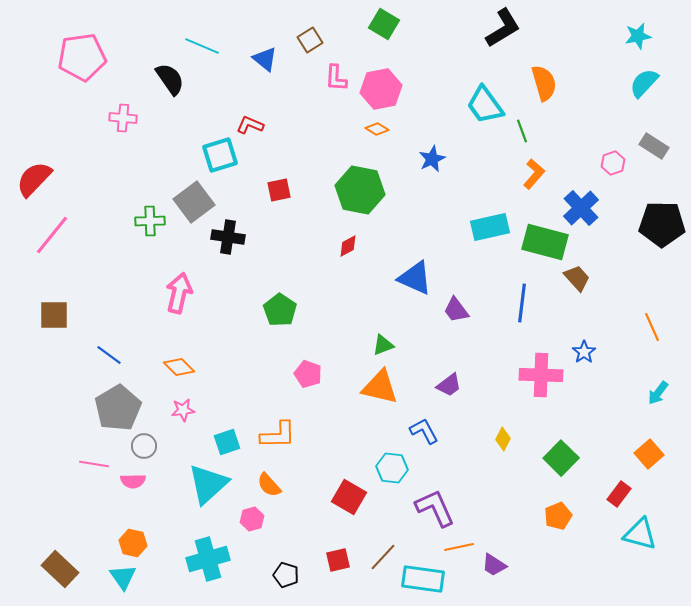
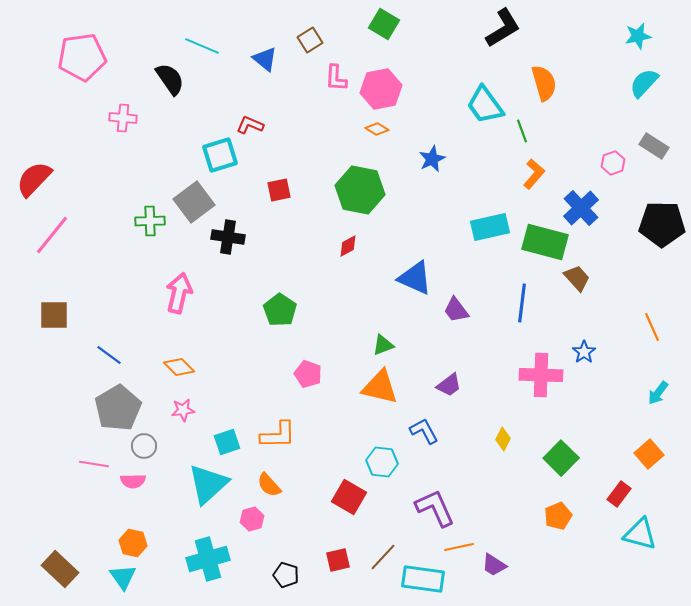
cyan hexagon at (392, 468): moved 10 px left, 6 px up
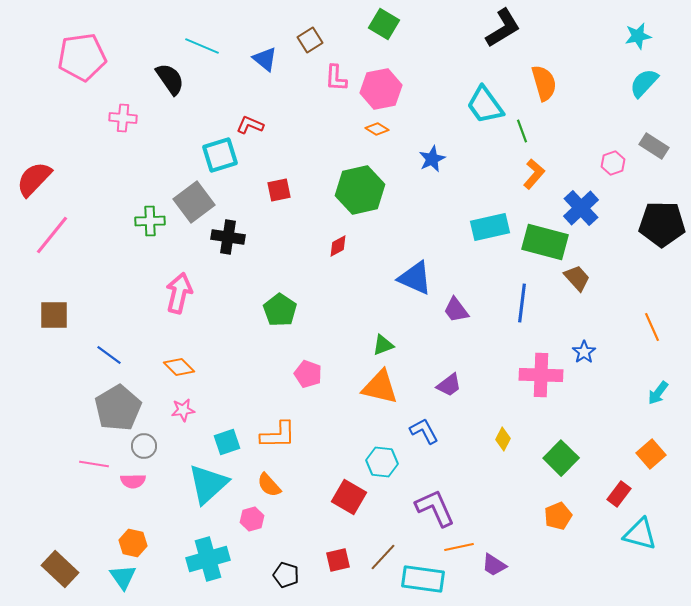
green hexagon at (360, 190): rotated 24 degrees counterclockwise
red diamond at (348, 246): moved 10 px left
orange square at (649, 454): moved 2 px right
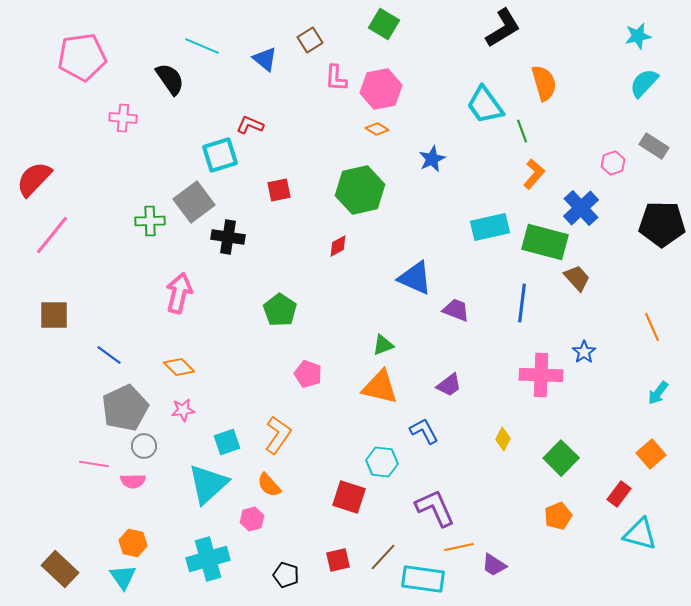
purple trapezoid at (456, 310): rotated 148 degrees clockwise
gray pentagon at (118, 408): moved 7 px right; rotated 6 degrees clockwise
orange L-shape at (278, 435): rotated 54 degrees counterclockwise
red square at (349, 497): rotated 12 degrees counterclockwise
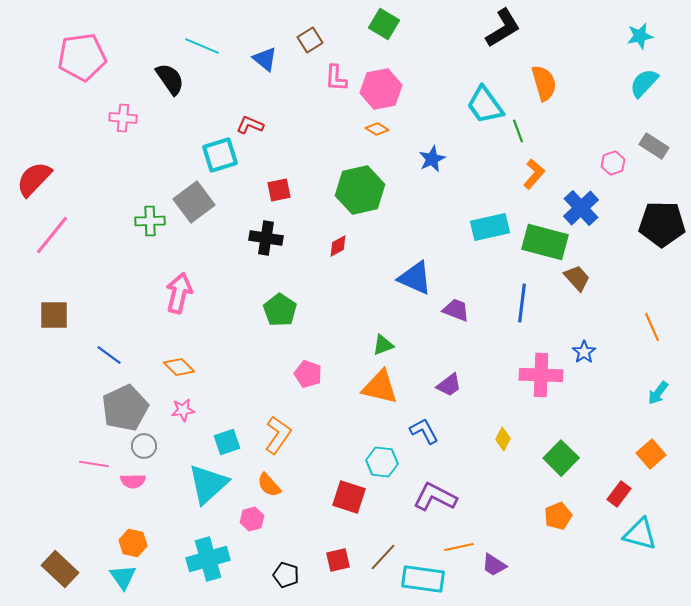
cyan star at (638, 36): moved 2 px right
green line at (522, 131): moved 4 px left
black cross at (228, 237): moved 38 px right, 1 px down
purple L-shape at (435, 508): moved 11 px up; rotated 39 degrees counterclockwise
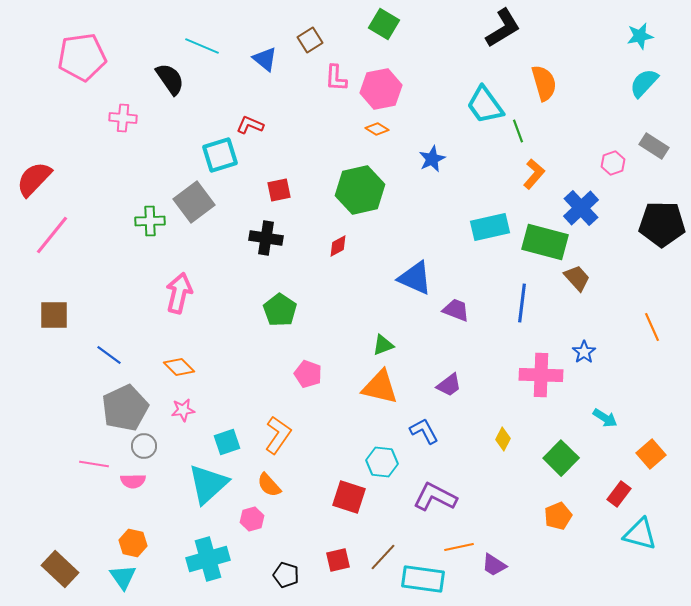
cyan arrow at (658, 393): moved 53 px left, 25 px down; rotated 95 degrees counterclockwise
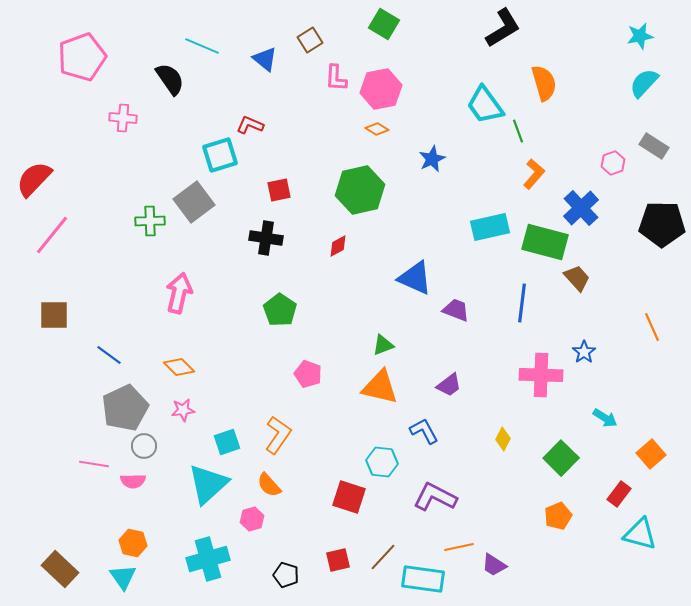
pink pentagon at (82, 57): rotated 12 degrees counterclockwise
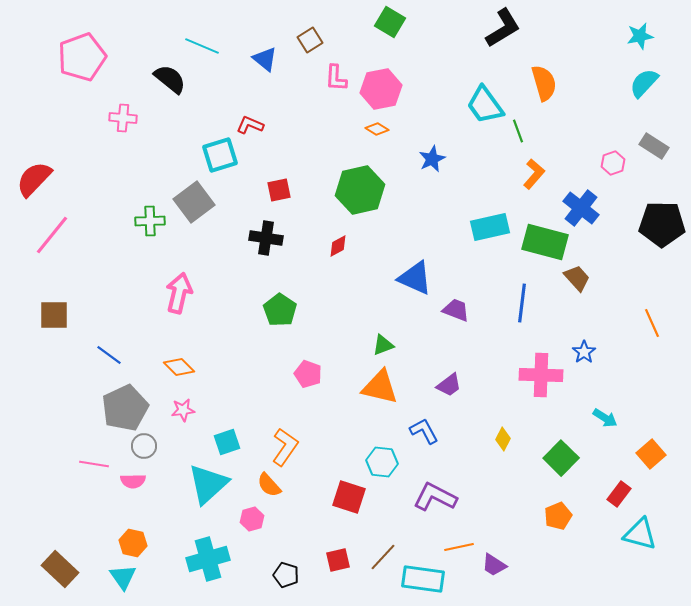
green square at (384, 24): moved 6 px right, 2 px up
black semicircle at (170, 79): rotated 16 degrees counterclockwise
blue cross at (581, 208): rotated 9 degrees counterclockwise
orange line at (652, 327): moved 4 px up
orange L-shape at (278, 435): moved 7 px right, 12 px down
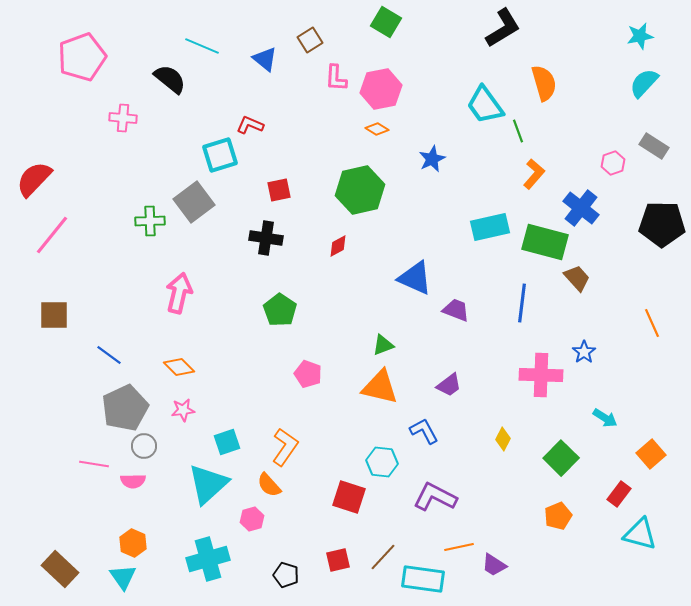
green square at (390, 22): moved 4 px left
orange hexagon at (133, 543): rotated 12 degrees clockwise
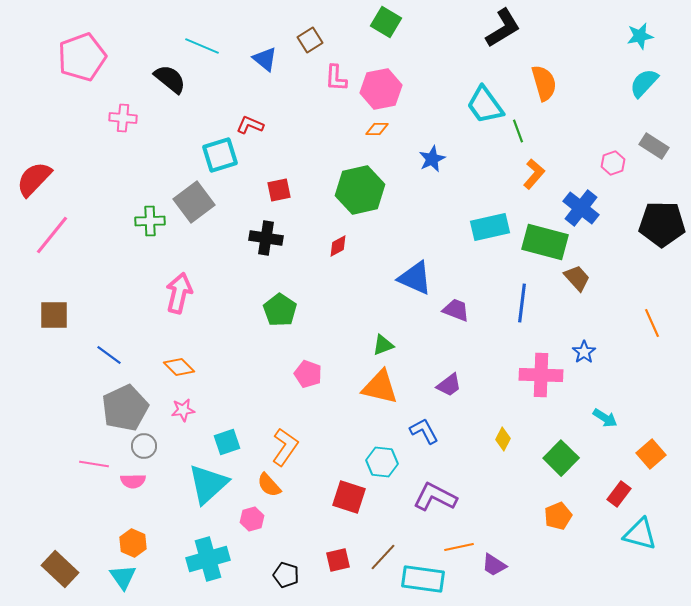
orange diamond at (377, 129): rotated 30 degrees counterclockwise
